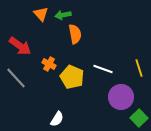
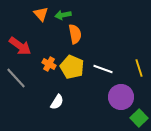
yellow pentagon: moved 10 px up
white semicircle: moved 17 px up
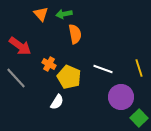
green arrow: moved 1 px right, 1 px up
yellow pentagon: moved 3 px left, 10 px down
